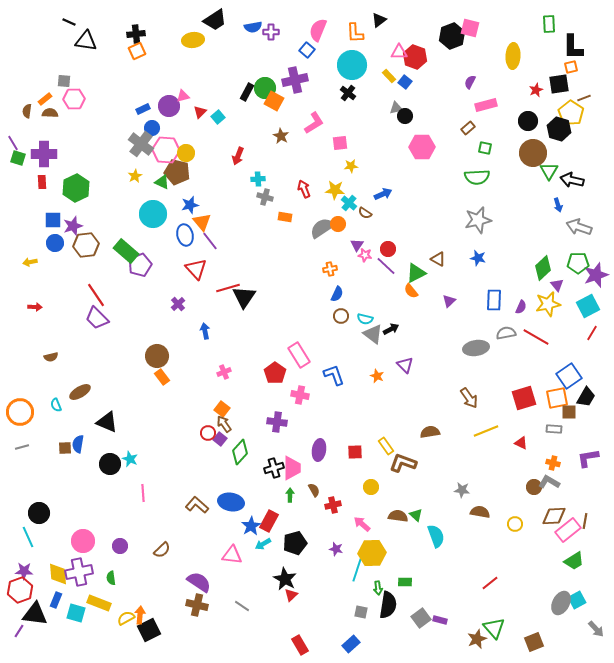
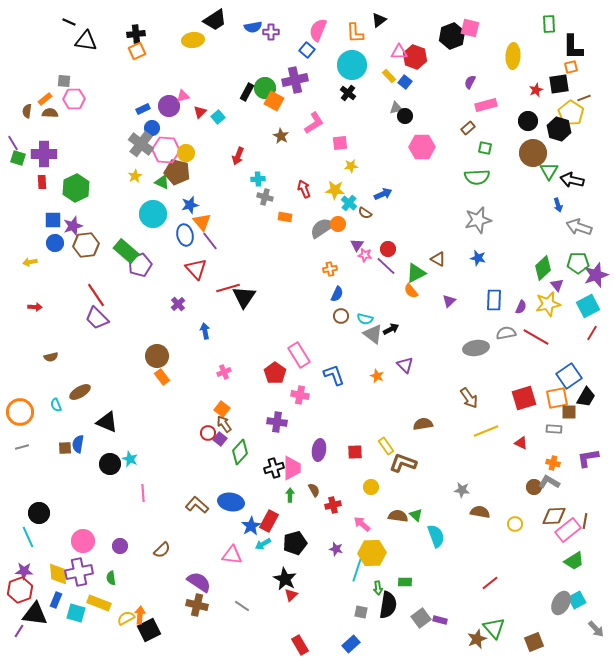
brown semicircle at (430, 432): moved 7 px left, 8 px up
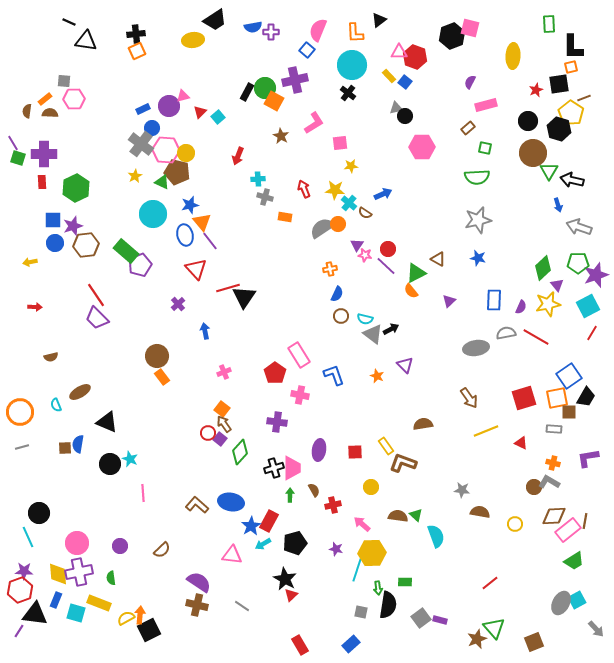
pink circle at (83, 541): moved 6 px left, 2 px down
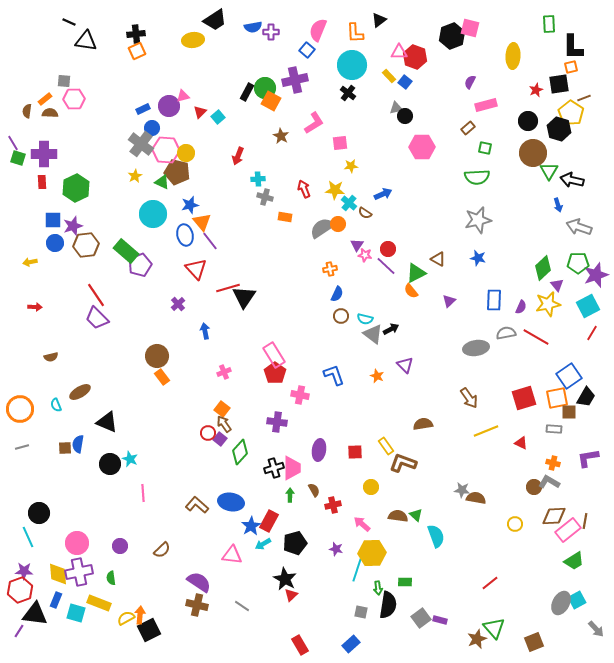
orange square at (274, 101): moved 3 px left
pink rectangle at (299, 355): moved 25 px left
orange circle at (20, 412): moved 3 px up
brown semicircle at (480, 512): moved 4 px left, 14 px up
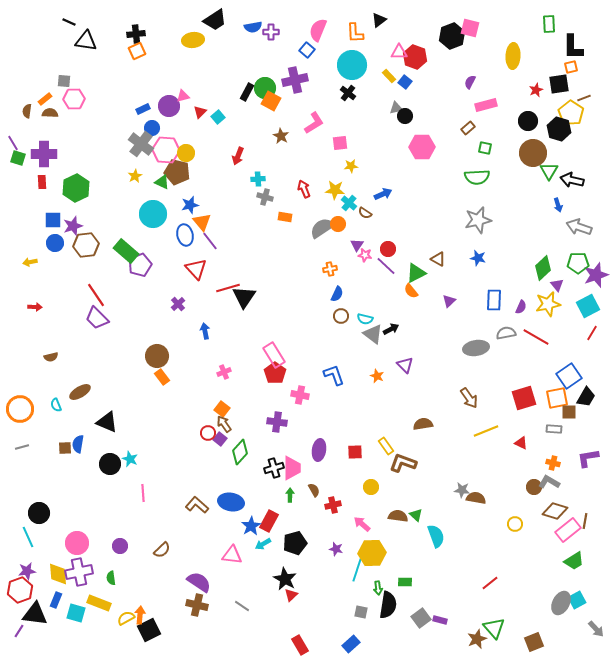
brown diamond at (554, 516): moved 1 px right, 5 px up; rotated 20 degrees clockwise
purple star at (24, 571): moved 3 px right; rotated 12 degrees counterclockwise
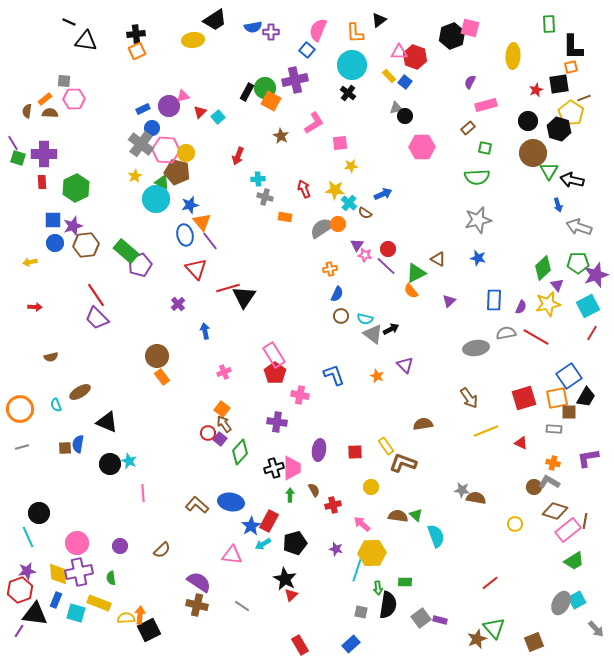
cyan circle at (153, 214): moved 3 px right, 15 px up
cyan star at (130, 459): moved 1 px left, 2 px down
yellow semicircle at (126, 618): rotated 24 degrees clockwise
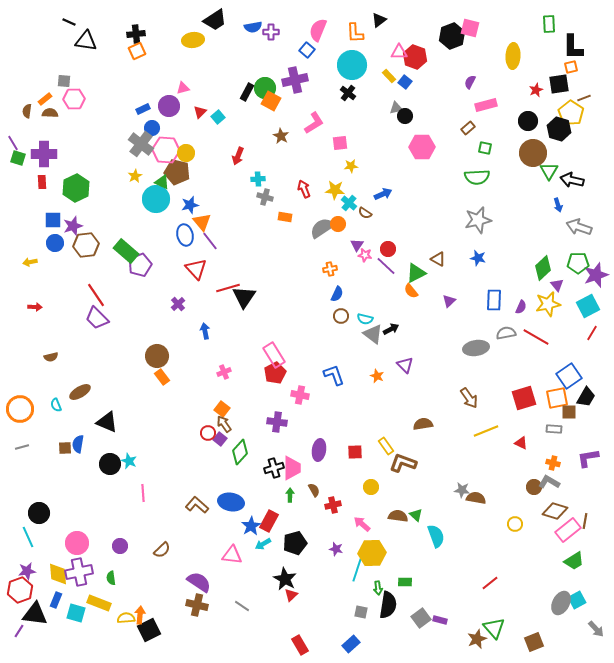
pink triangle at (183, 96): moved 8 px up
red pentagon at (275, 373): rotated 10 degrees clockwise
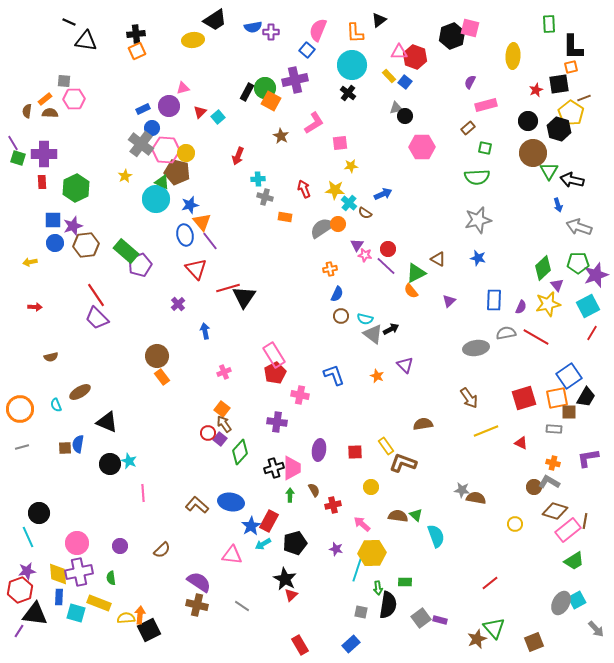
yellow star at (135, 176): moved 10 px left
blue rectangle at (56, 600): moved 3 px right, 3 px up; rotated 21 degrees counterclockwise
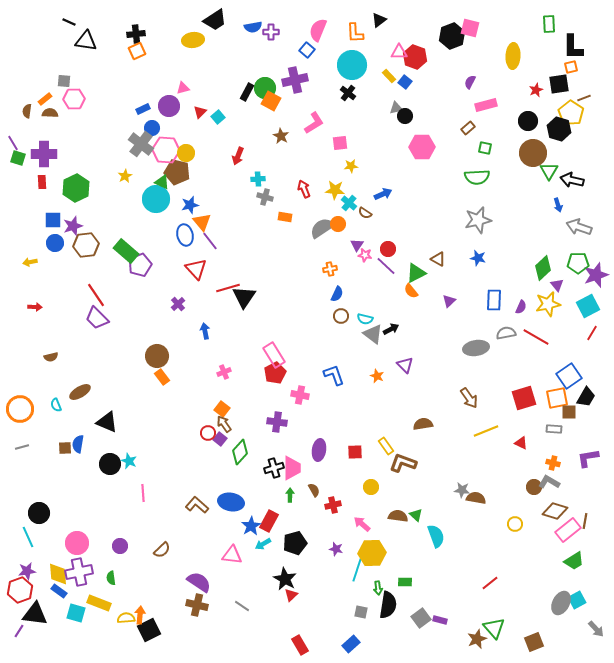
blue rectangle at (59, 597): moved 6 px up; rotated 56 degrees counterclockwise
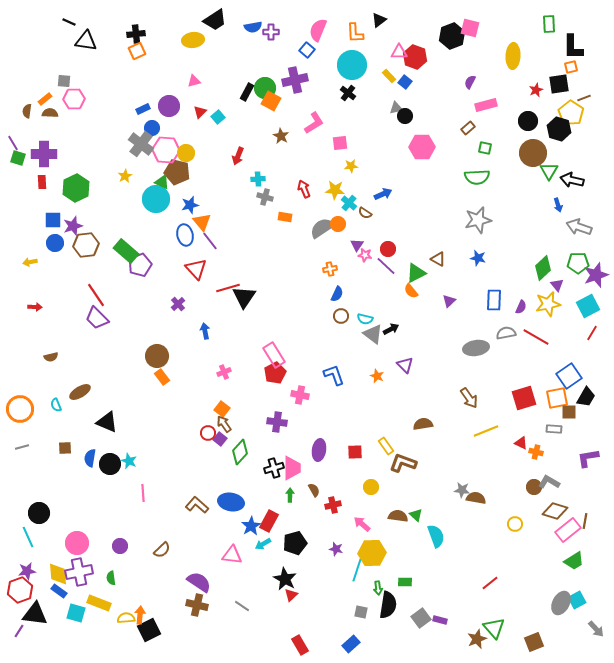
pink triangle at (183, 88): moved 11 px right, 7 px up
blue semicircle at (78, 444): moved 12 px right, 14 px down
orange cross at (553, 463): moved 17 px left, 11 px up
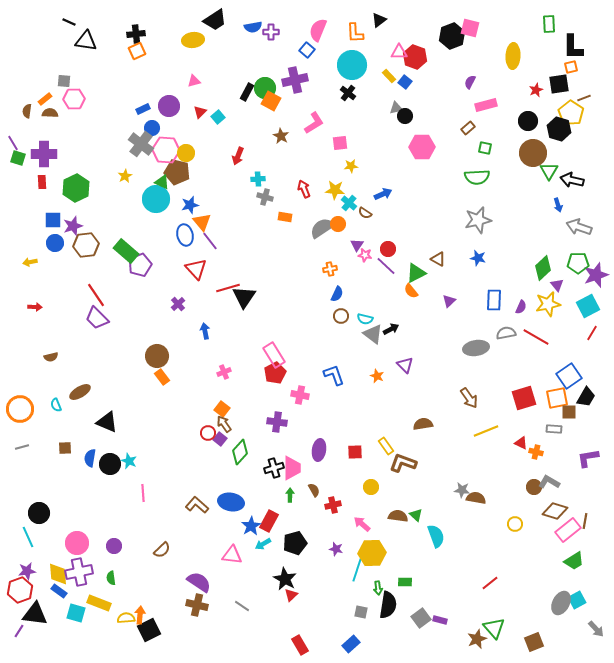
purple circle at (120, 546): moved 6 px left
